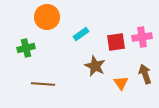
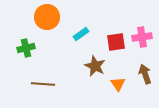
orange triangle: moved 3 px left, 1 px down
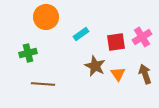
orange circle: moved 1 px left
pink cross: rotated 24 degrees counterclockwise
green cross: moved 2 px right, 5 px down
orange triangle: moved 10 px up
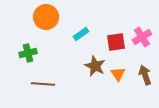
brown arrow: moved 1 px down
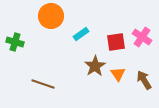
orange circle: moved 5 px right, 1 px up
pink cross: rotated 24 degrees counterclockwise
green cross: moved 13 px left, 11 px up; rotated 30 degrees clockwise
brown star: rotated 15 degrees clockwise
brown arrow: moved 1 px left, 5 px down; rotated 12 degrees counterclockwise
brown line: rotated 15 degrees clockwise
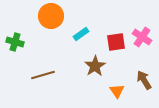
orange triangle: moved 1 px left, 17 px down
brown line: moved 9 px up; rotated 35 degrees counterclockwise
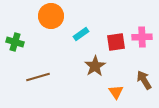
pink cross: rotated 36 degrees counterclockwise
brown line: moved 5 px left, 2 px down
orange triangle: moved 1 px left, 1 px down
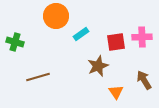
orange circle: moved 5 px right
brown star: moved 3 px right; rotated 10 degrees clockwise
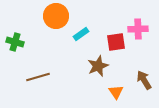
pink cross: moved 4 px left, 8 px up
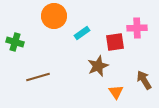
orange circle: moved 2 px left
pink cross: moved 1 px left, 1 px up
cyan rectangle: moved 1 px right, 1 px up
red square: moved 1 px left
